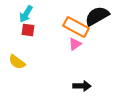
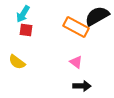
cyan arrow: moved 3 px left
red square: moved 2 px left
pink triangle: moved 1 px right, 18 px down; rotated 48 degrees counterclockwise
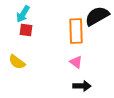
orange rectangle: moved 4 px down; rotated 60 degrees clockwise
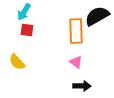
cyan arrow: moved 1 px right, 2 px up
red square: moved 1 px right
yellow semicircle: rotated 12 degrees clockwise
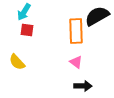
black arrow: moved 1 px right
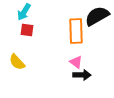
black arrow: moved 1 px left, 11 px up
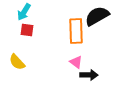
black arrow: moved 7 px right
